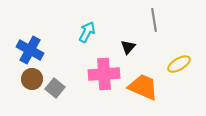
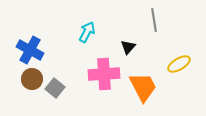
orange trapezoid: rotated 40 degrees clockwise
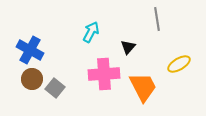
gray line: moved 3 px right, 1 px up
cyan arrow: moved 4 px right
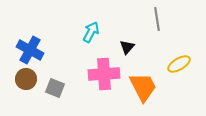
black triangle: moved 1 px left
brown circle: moved 6 px left
gray square: rotated 18 degrees counterclockwise
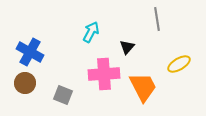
blue cross: moved 2 px down
brown circle: moved 1 px left, 4 px down
gray square: moved 8 px right, 7 px down
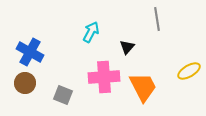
yellow ellipse: moved 10 px right, 7 px down
pink cross: moved 3 px down
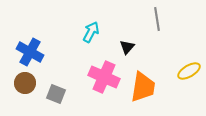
pink cross: rotated 28 degrees clockwise
orange trapezoid: rotated 36 degrees clockwise
gray square: moved 7 px left, 1 px up
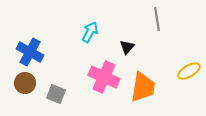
cyan arrow: moved 1 px left
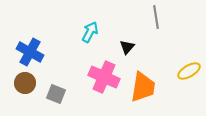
gray line: moved 1 px left, 2 px up
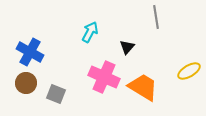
brown circle: moved 1 px right
orange trapezoid: rotated 68 degrees counterclockwise
